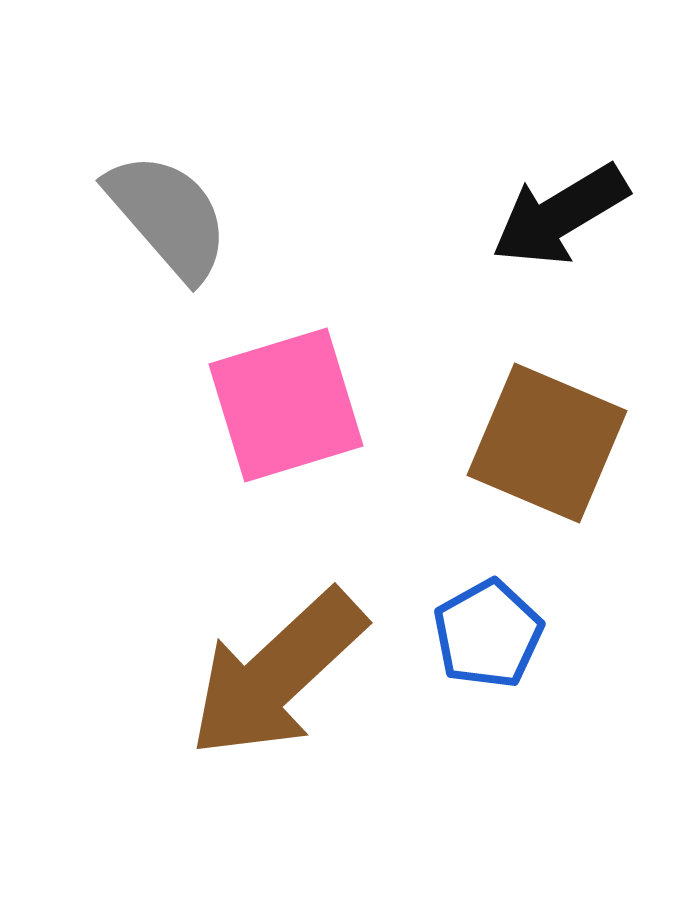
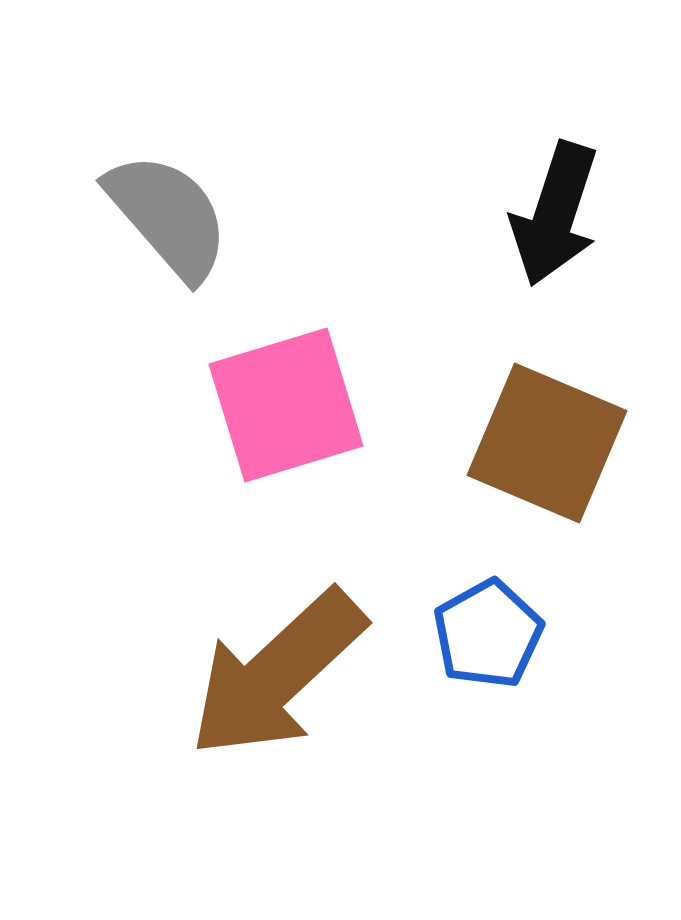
black arrow: moved 5 px left, 1 px up; rotated 41 degrees counterclockwise
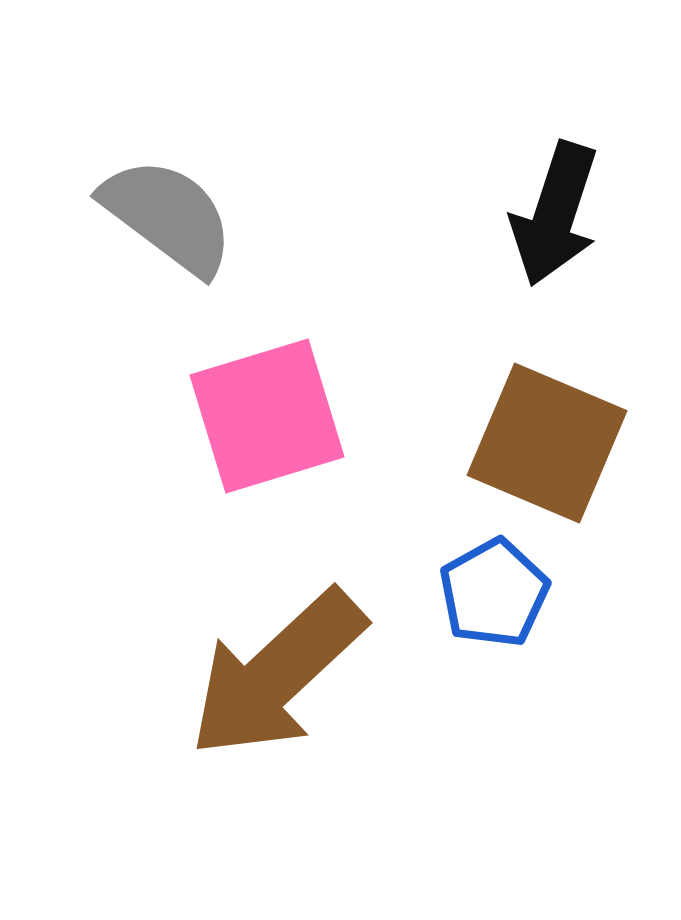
gray semicircle: rotated 12 degrees counterclockwise
pink square: moved 19 px left, 11 px down
blue pentagon: moved 6 px right, 41 px up
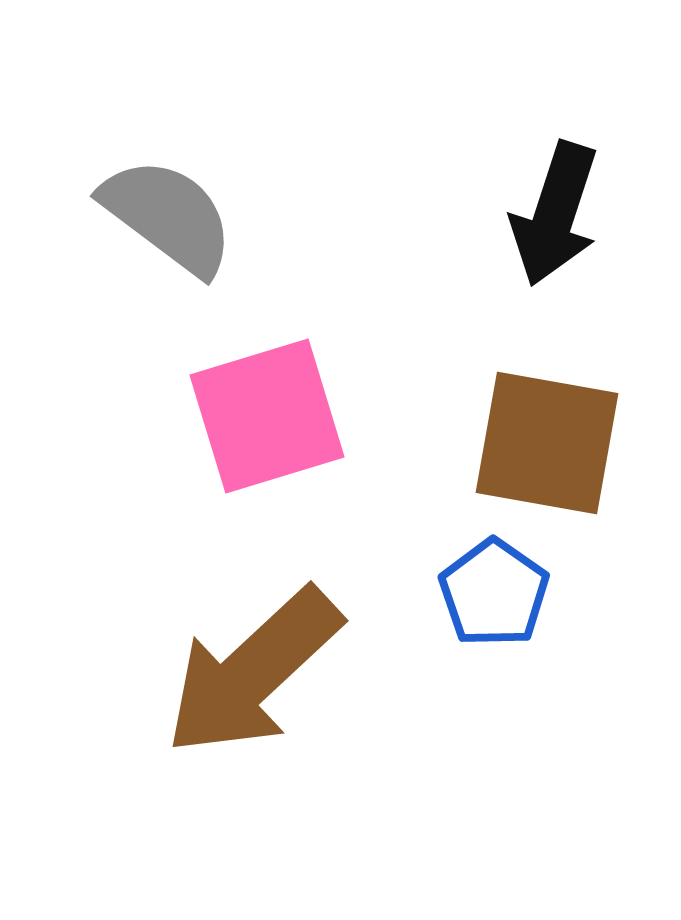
brown square: rotated 13 degrees counterclockwise
blue pentagon: rotated 8 degrees counterclockwise
brown arrow: moved 24 px left, 2 px up
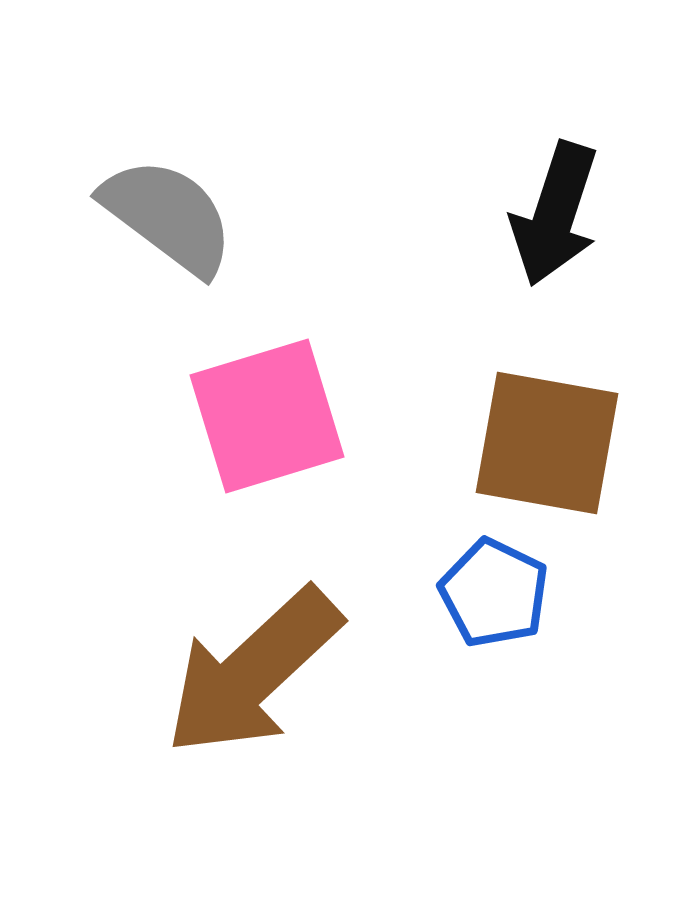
blue pentagon: rotated 9 degrees counterclockwise
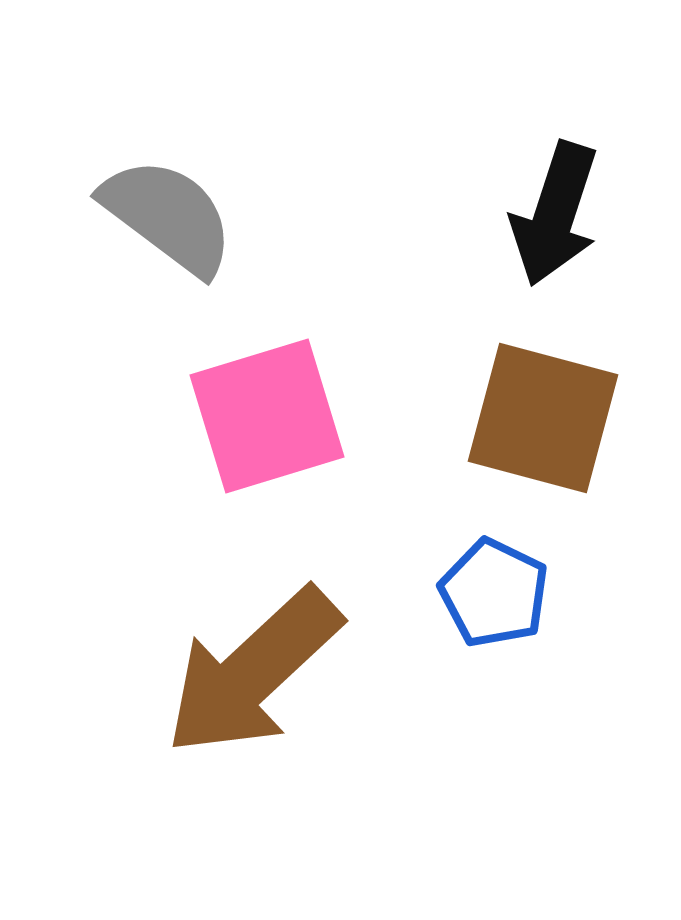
brown square: moved 4 px left, 25 px up; rotated 5 degrees clockwise
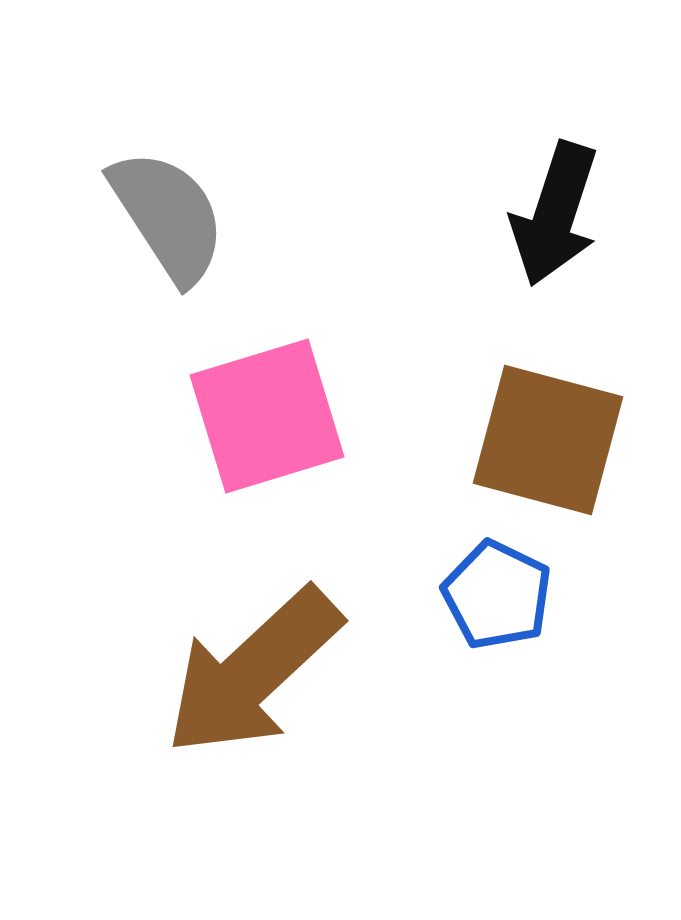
gray semicircle: rotated 20 degrees clockwise
brown square: moved 5 px right, 22 px down
blue pentagon: moved 3 px right, 2 px down
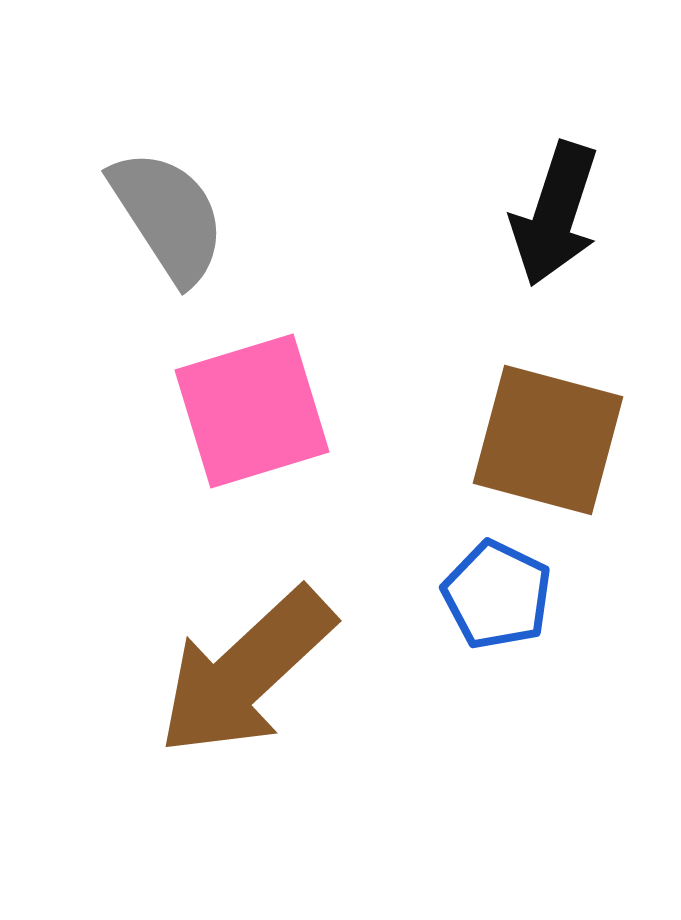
pink square: moved 15 px left, 5 px up
brown arrow: moved 7 px left
